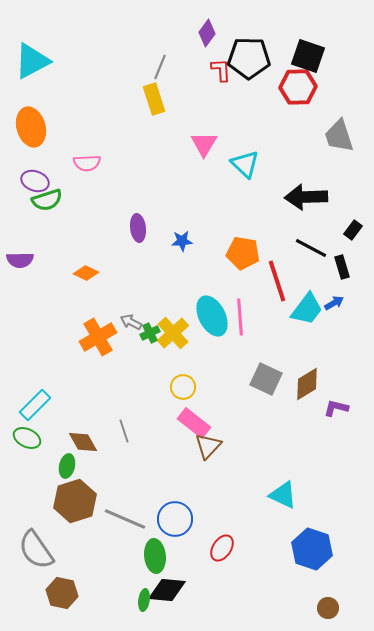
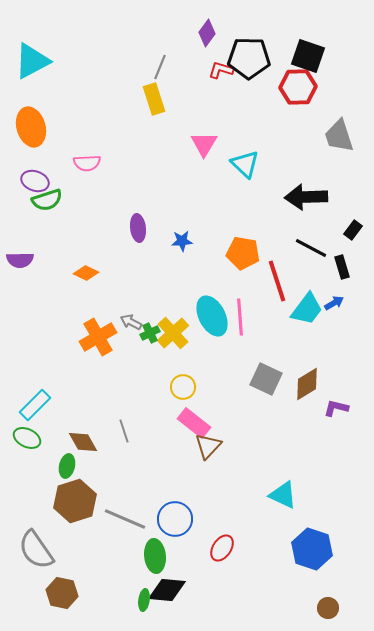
red L-shape at (221, 70): rotated 70 degrees counterclockwise
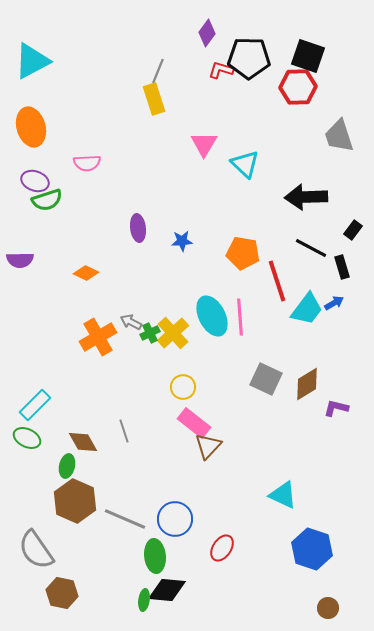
gray line at (160, 67): moved 2 px left, 4 px down
brown hexagon at (75, 501): rotated 18 degrees counterclockwise
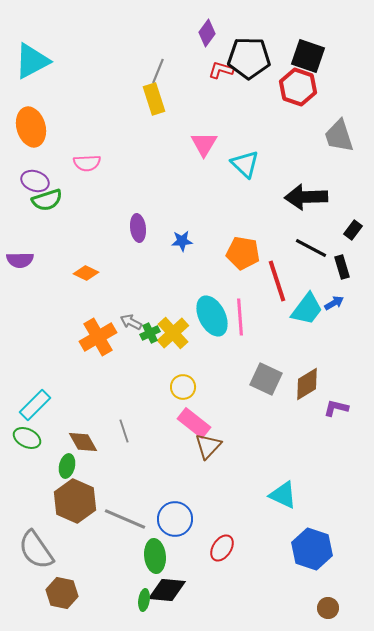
red hexagon at (298, 87): rotated 21 degrees clockwise
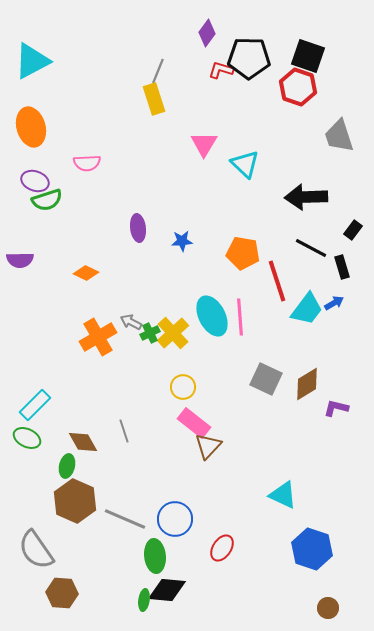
brown hexagon at (62, 593): rotated 8 degrees counterclockwise
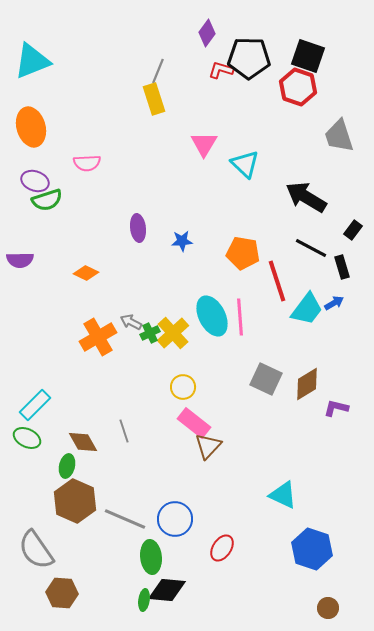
cyan triangle at (32, 61): rotated 6 degrees clockwise
black arrow at (306, 197): rotated 33 degrees clockwise
green ellipse at (155, 556): moved 4 px left, 1 px down
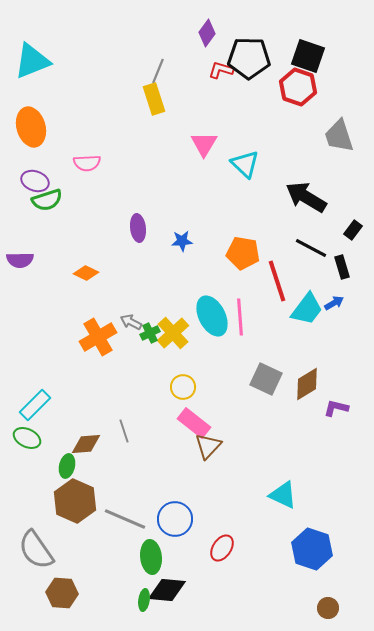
brown diamond at (83, 442): moved 3 px right, 2 px down; rotated 64 degrees counterclockwise
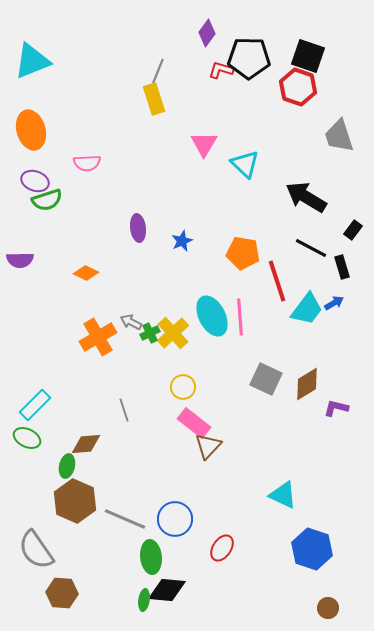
orange ellipse at (31, 127): moved 3 px down
blue star at (182, 241): rotated 20 degrees counterclockwise
gray line at (124, 431): moved 21 px up
